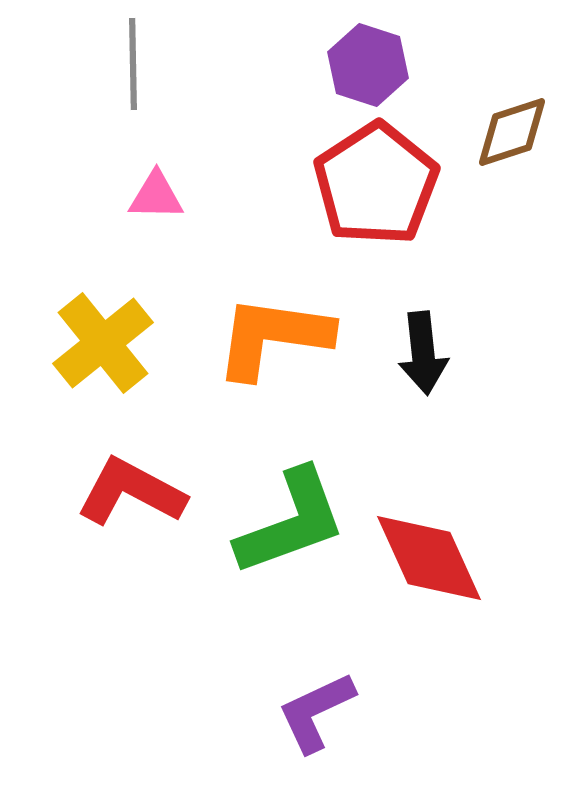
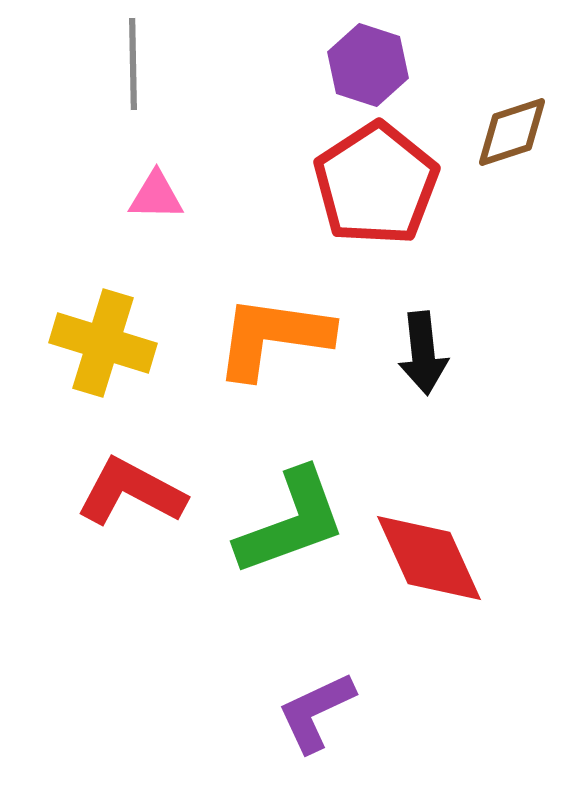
yellow cross: rotated 34 degrees counterclockwise
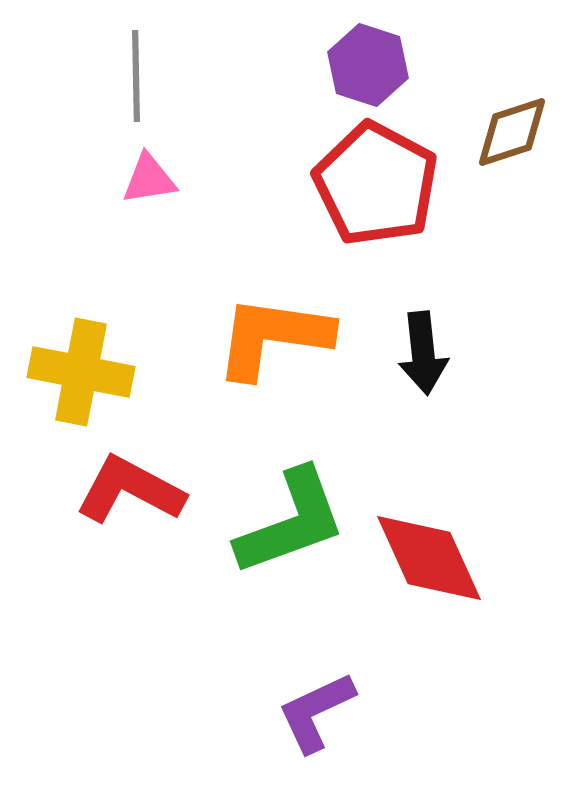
gray line: moved 3 px right, 12 px down
red pentagon: rotated 11 degrees counterclockwise
pink triangle: moved 7 px left, 17 px up; rotated 10 degrees counterclockwise
yellow cross: moved 22 px left, 29 px down; rotated 6 degrees counterclockwise
red L-shape: moved 1 px left, 2 px up
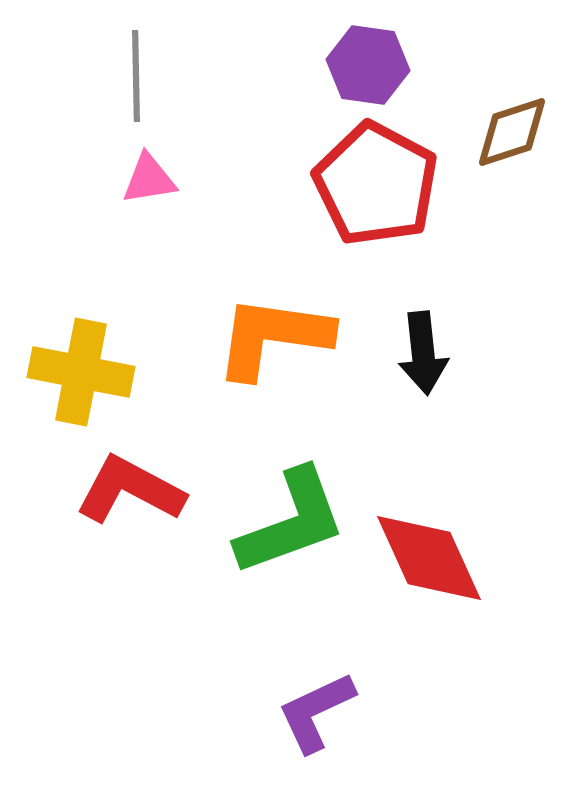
purple hexagon: rotated 10 degrees counterclockwise
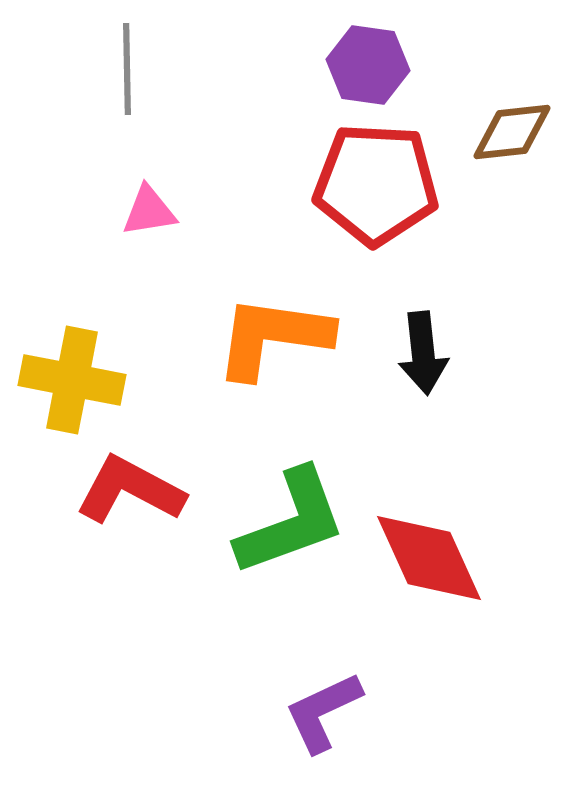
gray line: moved 9 px left, 7 px up
brown diamond: rotated 12 degrees clockwise
pink triangle: moved 32 px down
red pentagon: rotated 25 degrees counterclockwise
yellow cross: moved 9 px left, 8 px down
purple L-shape: moved 7 px right
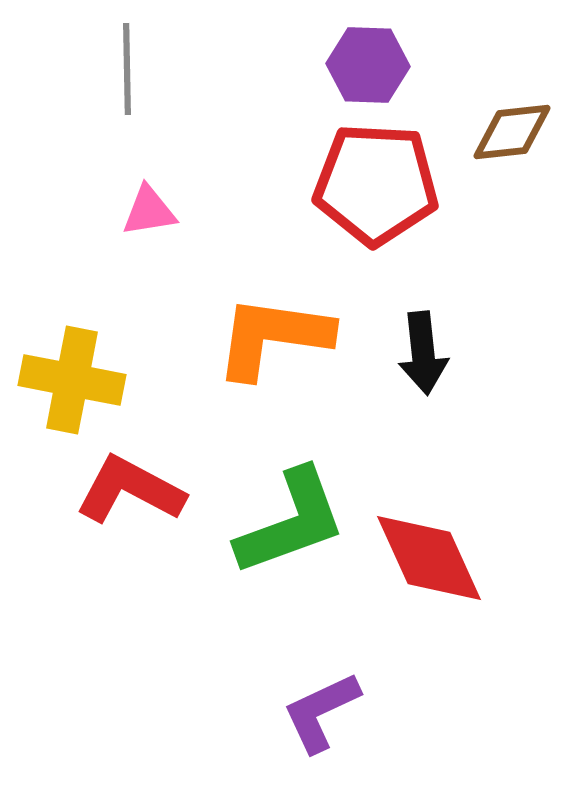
purple hexagon: rotated 6 degrees counterclockwise
purple L-shape: moved 2 px left
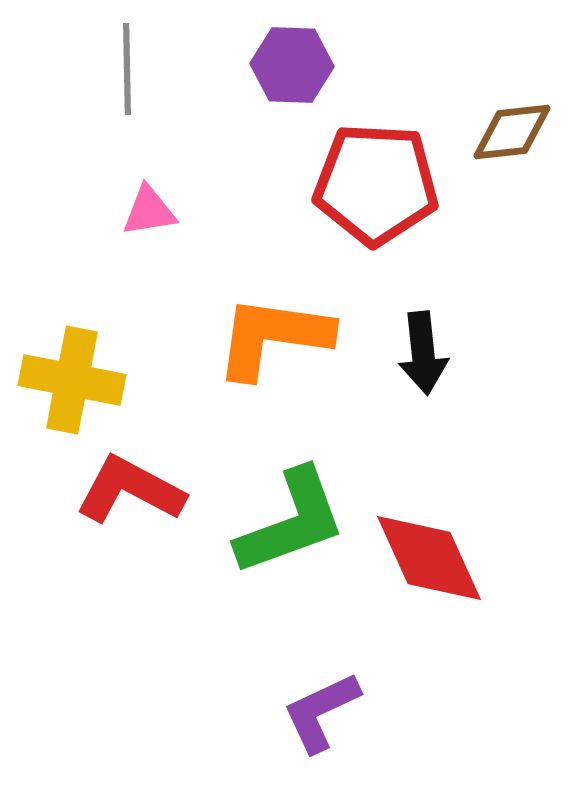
purple hexagon: moved 76 px left
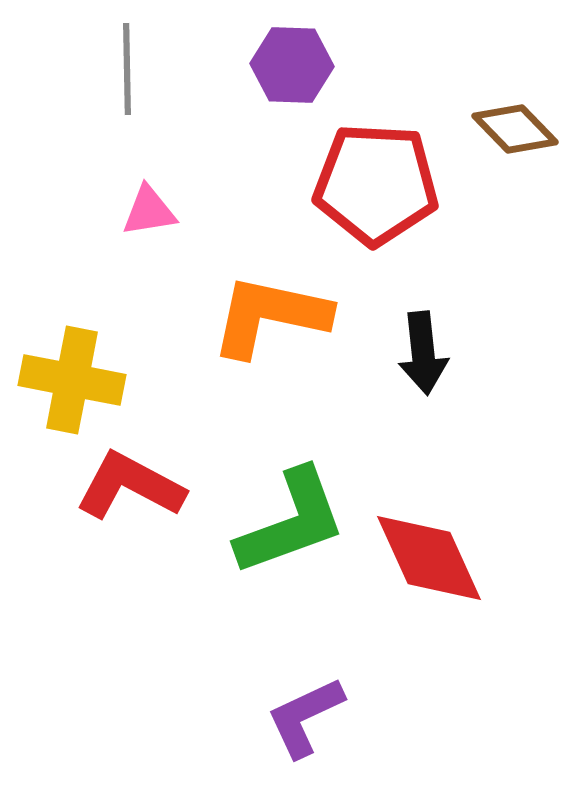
brown diamond: moved 3 px right, 3 px up; rotated 52 degrees clockwise
orange L-shape: moved 3 px left, 21 px up; rotated 4 degrees clockwise
red L-shape: moved 4 px up
purple L-shape: moved 16 px left, 5 px down
